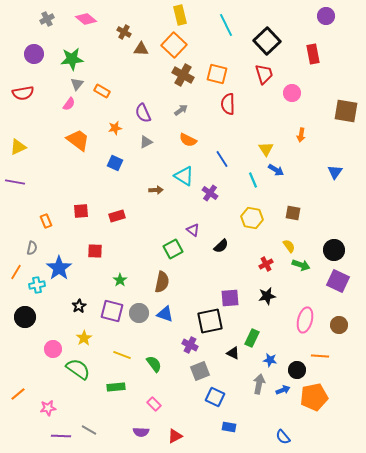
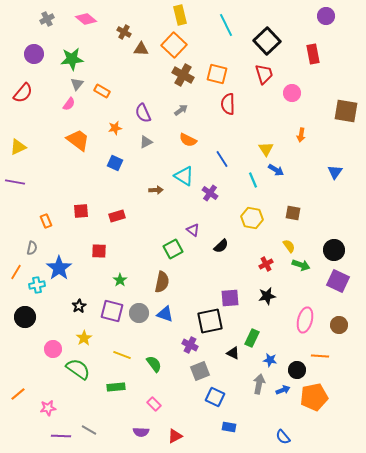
red semicircle at (23, 93): rotated 40 degrees counterclockwise
red square at (95, 251): moved 4 px right
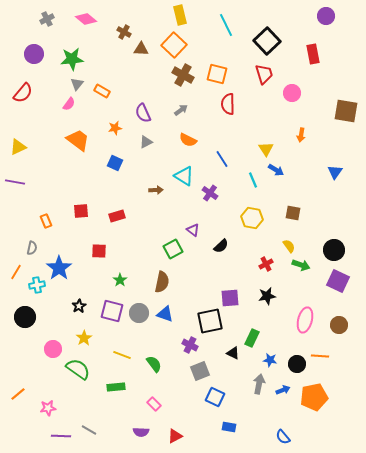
black circle at (297, 370): moved 6 px up
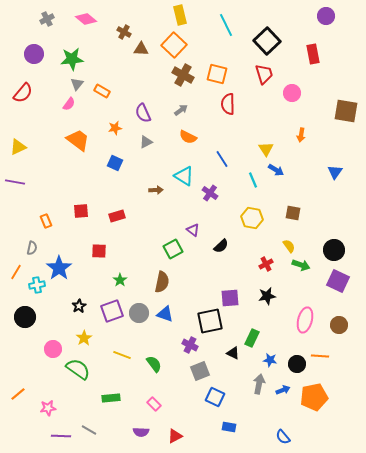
orange semicircle at (188, 140): moved 3 px up
purple square at (112, 311): rotated 35 degrees counterclockwise
green rectangle at (116, 387): moved 5 px left, 11 px down
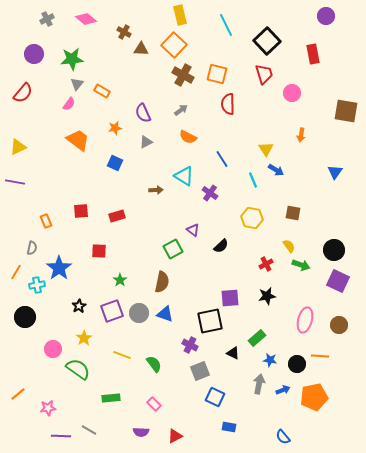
green rectangle at (252, 338): moved 5 px right; rotated 24 degrees clockwise
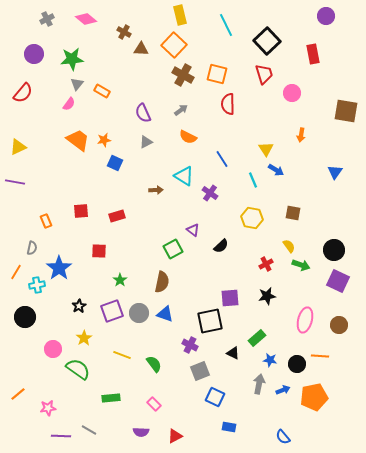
orange star at (115, 128): moved 11 px left, 12 px down
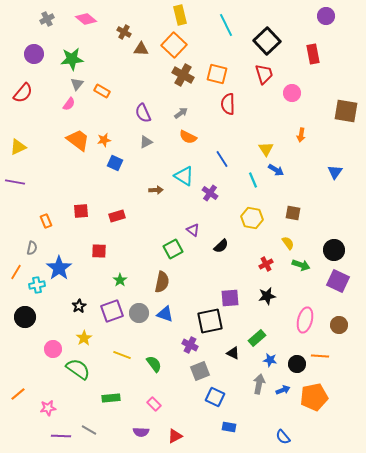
gray arrow at (181, 110): moved 3 px down
yellow semicircle at (289, 246): moved 1 px left, 3 px up
